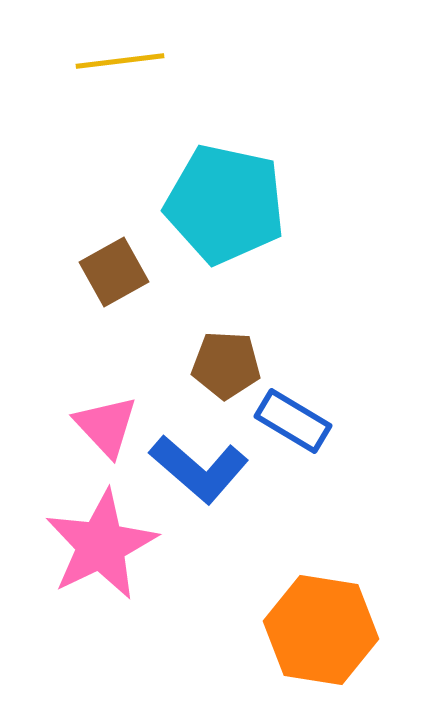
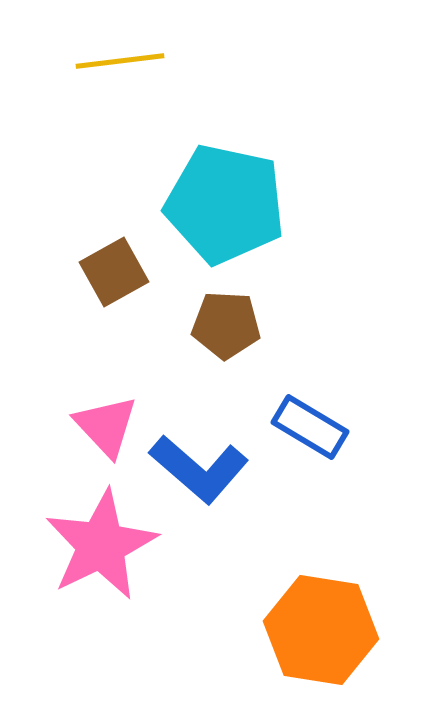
brown pentagon: moved 40 px up
blue rectangle: moved 17 px right, 6 px down
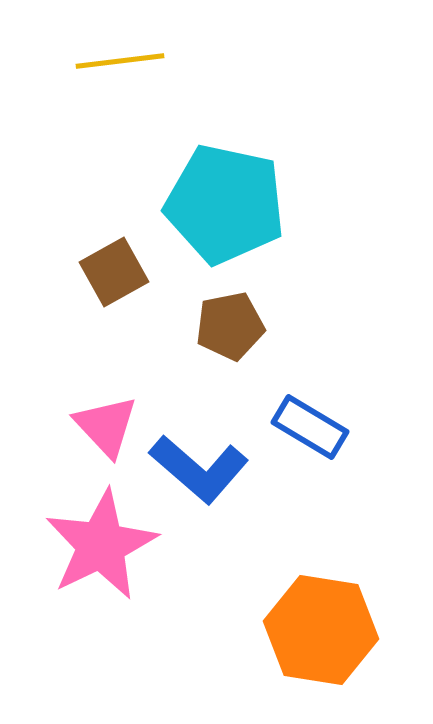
brown pentagon: moved 4 px right, 1 px down; rotated 14 degrees counterclockwise
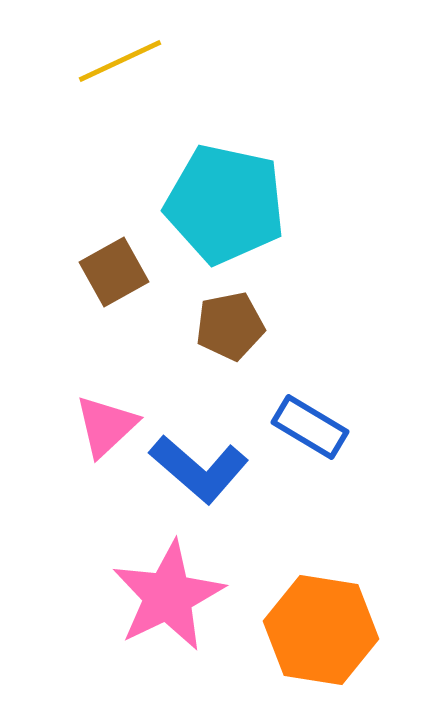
yellow line: rotated 18 degrees counterclockwise
pink triangle: rotated 30 degrees clockwise
pink star: moved 67 px right, 51 px down
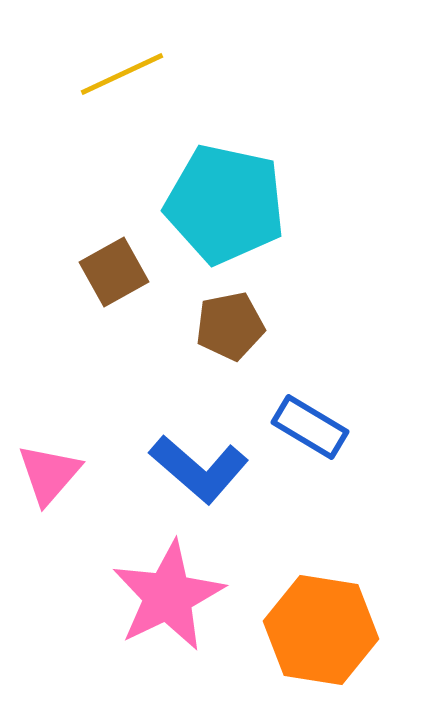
yellow line: moved 2 px right, 13 px down
pink triangle: moved 57 px left, 48 px down; rotated 6 degrees counterclockwise
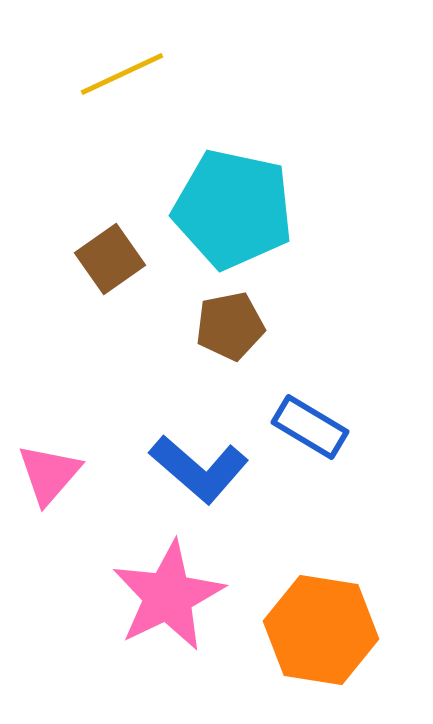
cyan pentagon: moved 8 px right, 5 px down
brown square: moved 4 px left, 13 px up; rotated 6 degrees counterclockwise
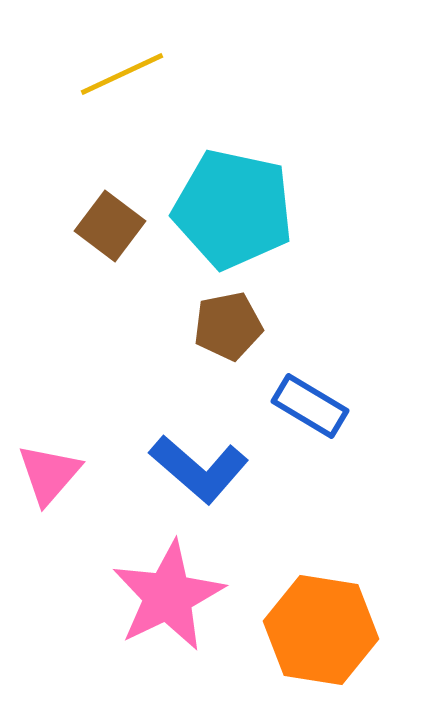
brown square: moved 33 px up; rotated 18 degrees counterclockwise
brown pentagon: moved 2 px left
blue rectangle: moved 21 px up
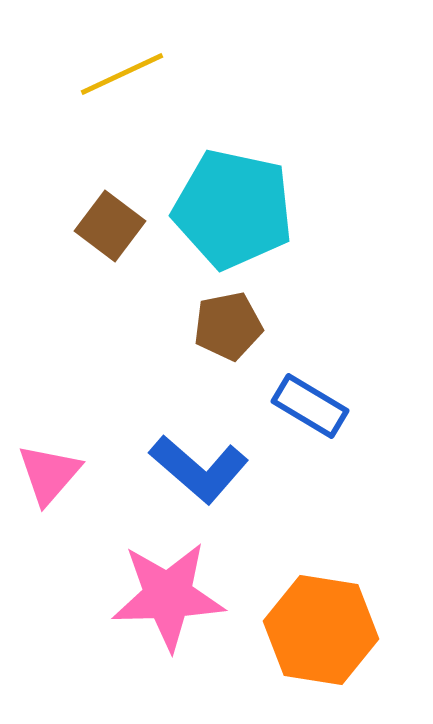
pink star: rotated 24 degrees clockwise
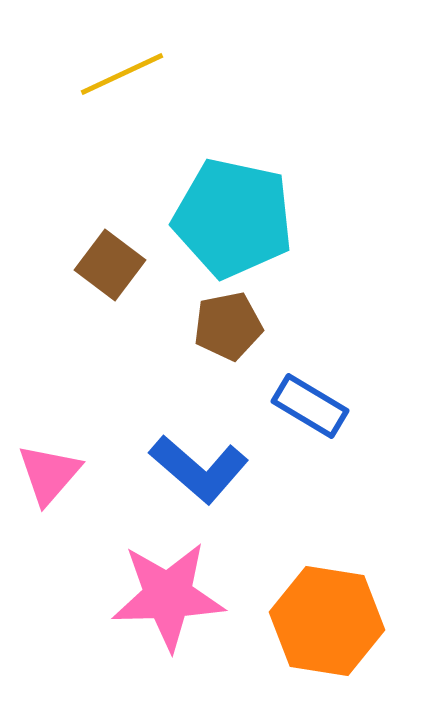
cyan pentagon: moved 9 px down
brown square: moved 39 px down
orange hexagon: moved 6 px right, 9 px up
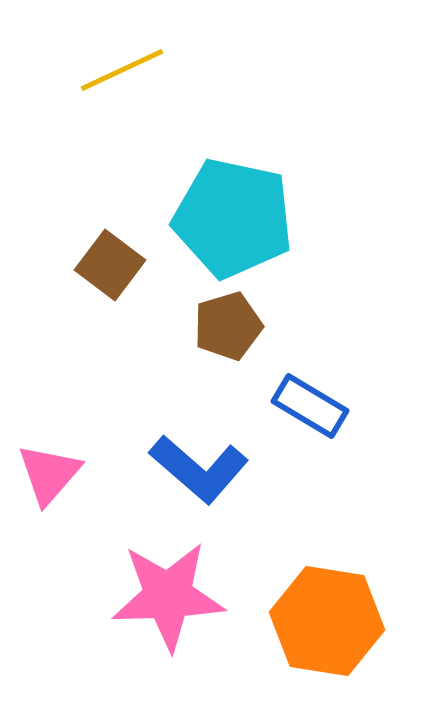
yellow line: moved 4 px up
brown pentagon: rotated 6 degrees counterclockwise
